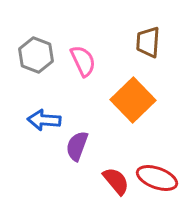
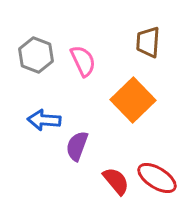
red ellipse: rotated 12 degrees clockwise
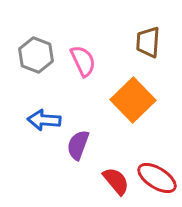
purple semicircle: moved 1 px right, 1 px up
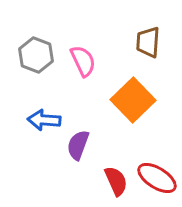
red semicircle: rotated 16 degrees clockwise
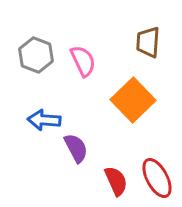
purple semicircle: moved 2 px left, 3 px down; rotated 132 degrees clockwise
red ellipse: rotated 30 degrees clockwise
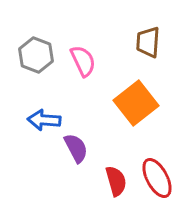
orange square: moved 3 px right, 3 px down; rotated 6 degrees clockwise
red semicircle: rotated 8 degrees clockwise
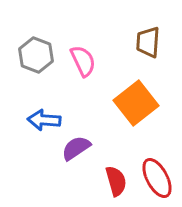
purple semicircle: rotated 96 degrees counterclockwise
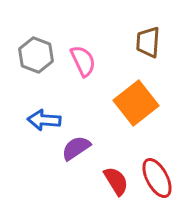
red semicircle: rotated 16 degrees counterclockwise
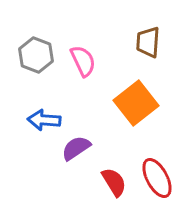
red semicircle: moved 2 px left, 1 px down
